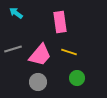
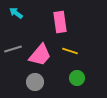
yellow line: moved 1 px right, 1 px up
gray circle: moved 3 px left
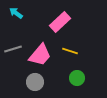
pink rectangle: rotated 55 degrees clockwise
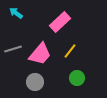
yellow line: rotated 70 degrees counterclockwise
pink trapezoid: moved 1 px up
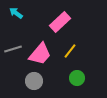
gray circle: moved 1 px left, 1 px up
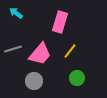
pink rectangle: rotated 30 degrees counterclockwise
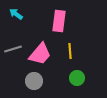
cyan arrow: moved 1 px down
pink rectangle: moved 1 px left, 1 px up; rotated 10 degrees counterclockwise
yellow line: rotated 42 degrees counterclockwise
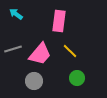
yellow line: rotated 42 degrees counterclockwise
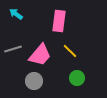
pink trapezoid: moved 1 px down
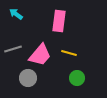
yellow line: moved 1 px left, 2 px down; rotated 28 degrees counterclockwise
gray circle: moved 6 px left, 3 px up
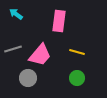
yellow line: moved 8 px right, 1 px up
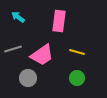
cyan arrow: moved 2 px right, 3 px down
pink trapezoid: moved 2 px right; rotated 15 degrees clockwise
